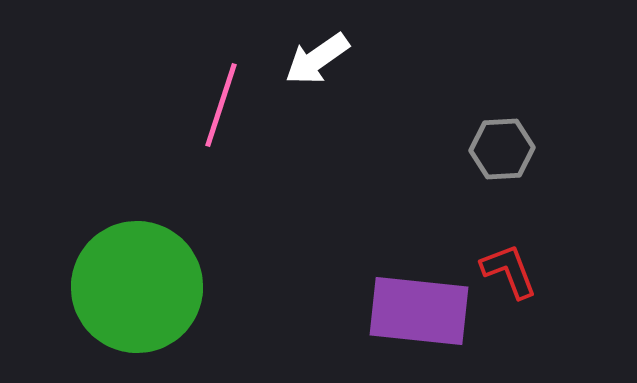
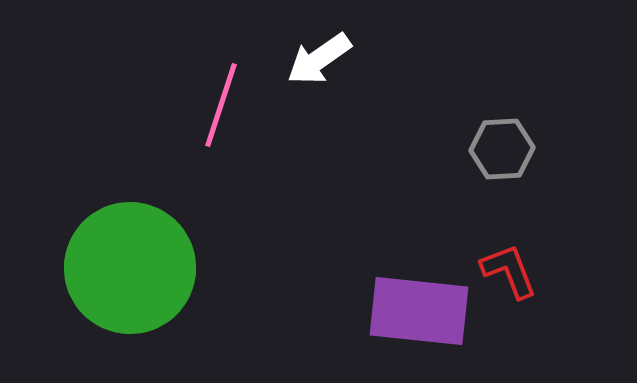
white arrow: moved 2 px right
green circle: moved 7 px left, 19 px up
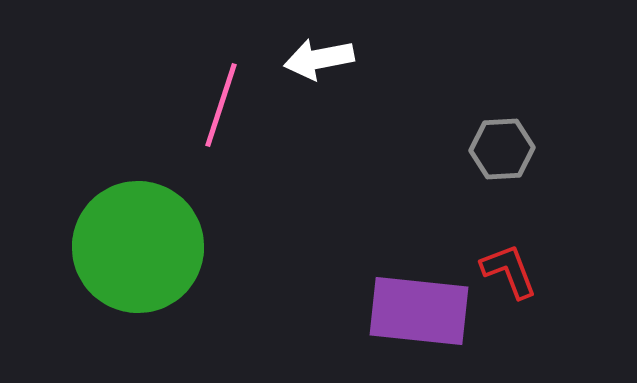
white arrow: rotated 24 degrees clockwise
green circle: moved 8 px right, 21 px up
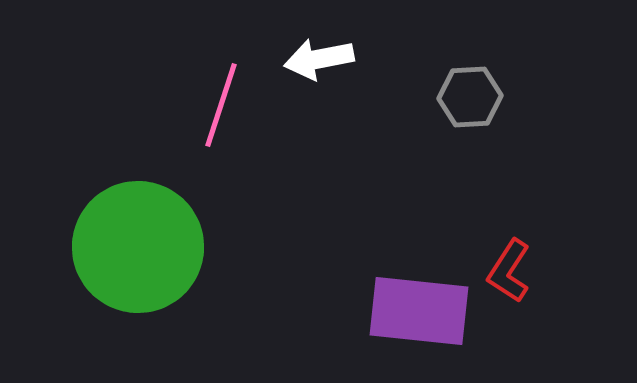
gray hexagon: moved 32 px left, 52 px up
red L-shape: rotated 126 degrees counterclockwise
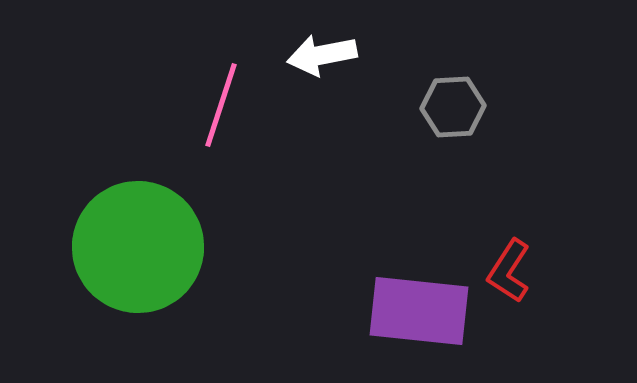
white arrow: moved 3 px right, 4 px up
gray hexagon: moved 17 px left, 10 px down
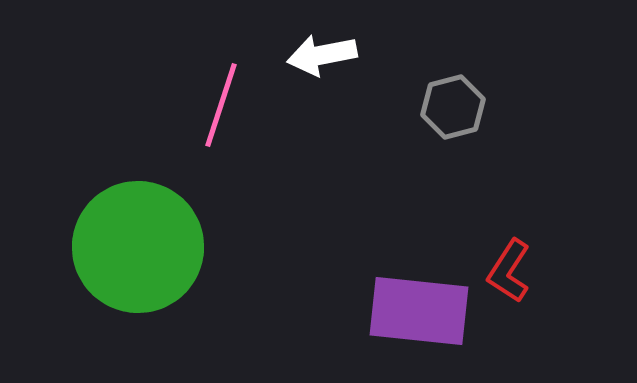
gray hexagon: rotated 12 degrees counterclockwise
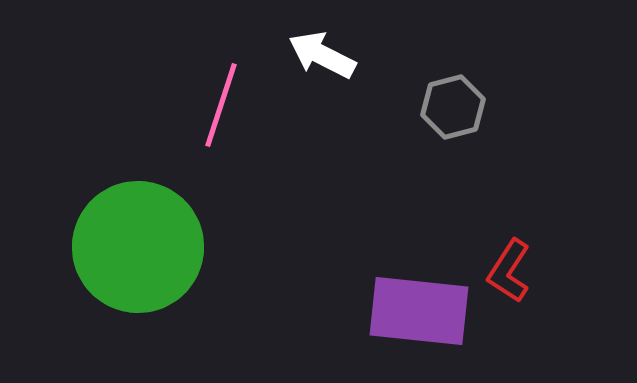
white arrow: rotated 38 degrees clockwise
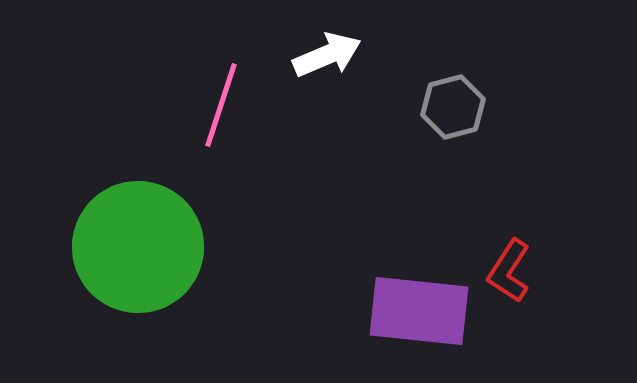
white arrow: moved 5 px right; rotated 130 degrees clockwise
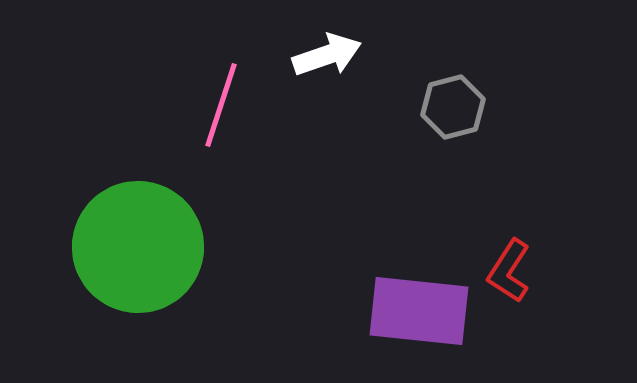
white arrow: rotated 4 degrees clockwise
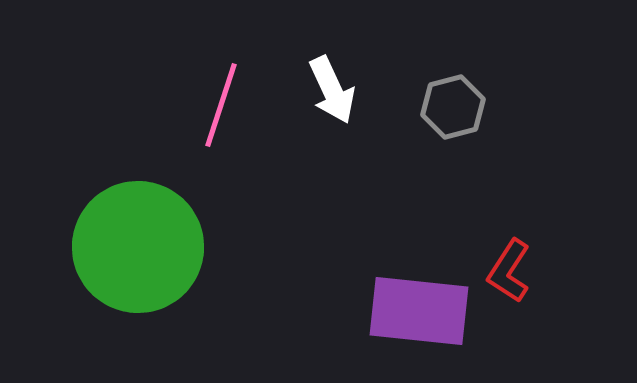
white arrow: moved 5 px right, 35 px down; rotated 84 degrees clockwise
